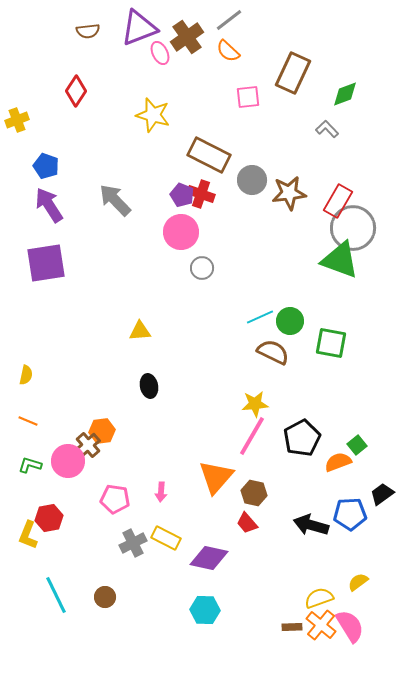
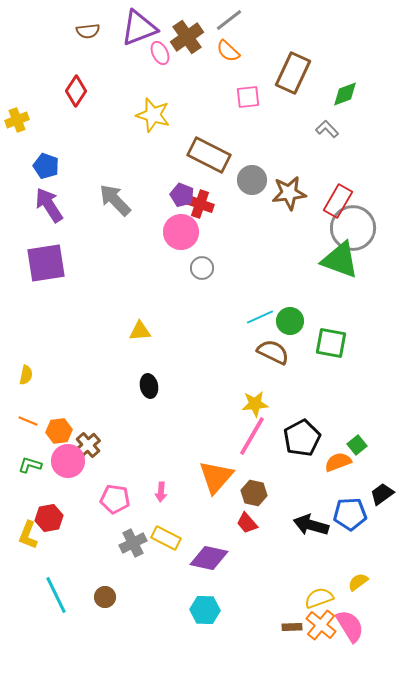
red cross at (201, 194): moved 1 px left, 10 px down
orange hexagon at (102, 431): moved 43 px left
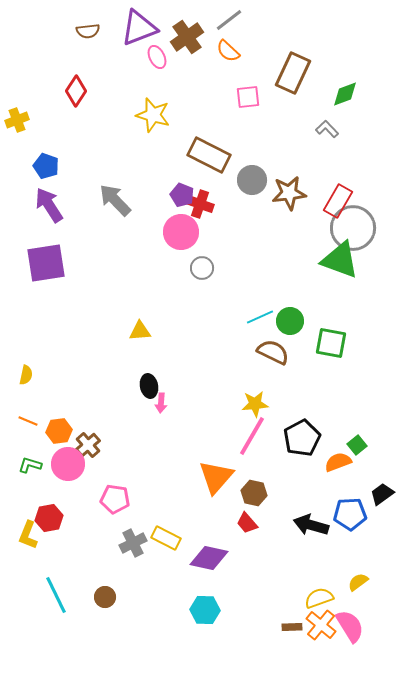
pink ellipse at (160, 53): moved 3 px left, 4 px down
pink circle at (68, 461): moved 3 px down
pink arrow at (161, 492): moved 89 px up
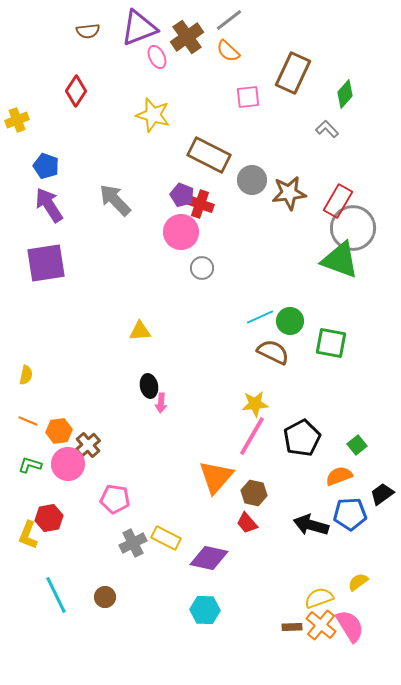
green diamond at (345, 94): rotated 28 degrees counterclockwise
orange semicircle at (338, 462): moved 1 px right, 14 px down
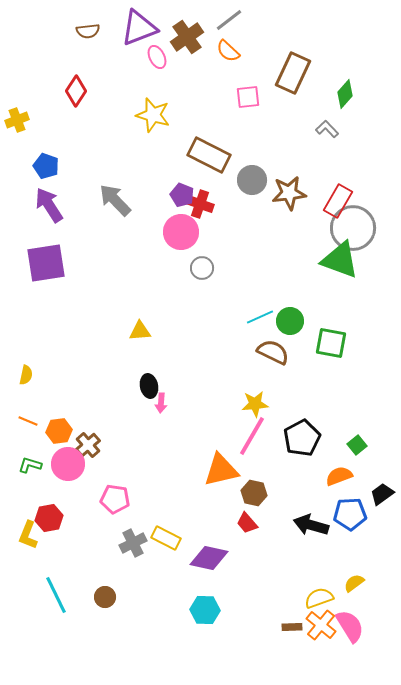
orange triangle at (216, 477): moved 5 px right, 7 px up; rotated 36 degrees clockwise
yellow semicircle at (358, 582): moved 4 px left, 1 px down
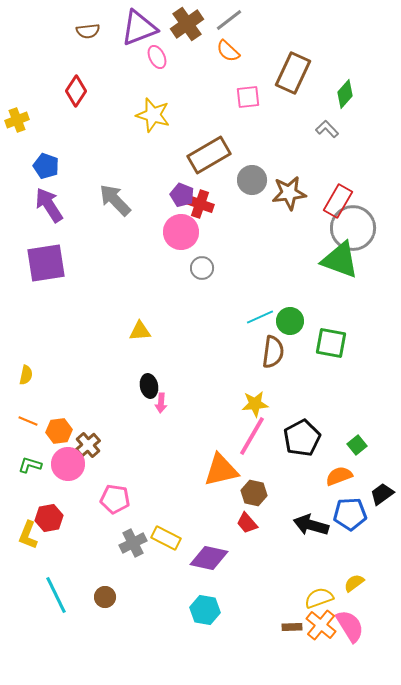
brown cross at (187, 37): moved 13 px up
brown rectangle at (209, 155): rotated 57 degrees counterclockwise
brown semicircle at (273, 352): rotated 72 degrees clockwise
cyan hexagon at (205, 610): rotated 8 degrees clockwise
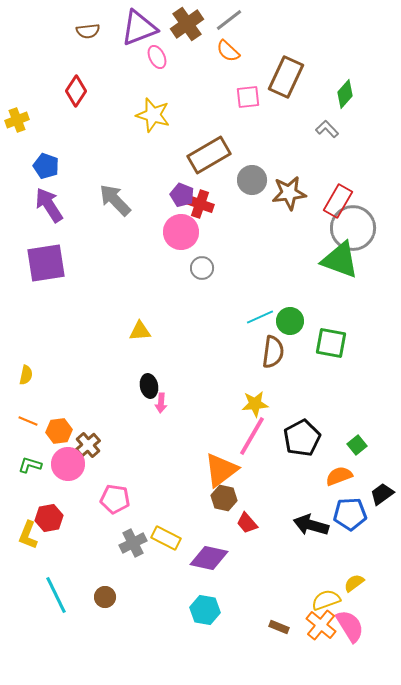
brown rectangle at (293, 73): moved 7 px left, 4 px down
orange triangle at (221, 470): rotated 24 degrees counterclockwise
brown hexagon at (254, 493): moved 30 px left, 5 px down
yellow semicircle at (319, 598): moved 7 px right, 2 px down
brown rectangle at (292, 627): moved 13 px left; rotated 24 degrees clockwise
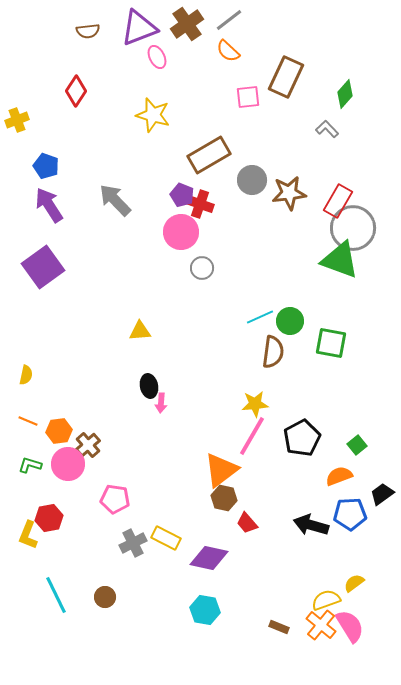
purple square at (46, 263): moved 3 px left, 4 px down; rotated 27 degrees counterclockwise
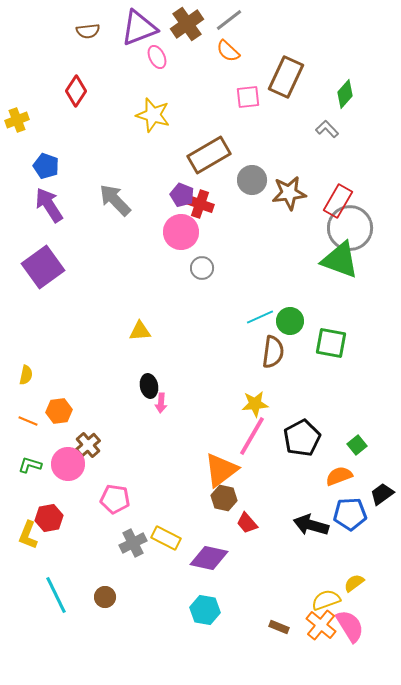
gray circle at (353, 228): moved 3 px left
orange hexagon at (59, 431): moved 20 px up
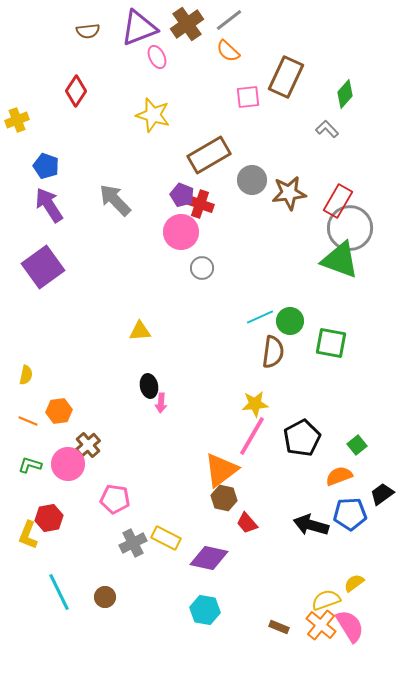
cyan line at (56, 595): moved 3 px right, 3 px up
